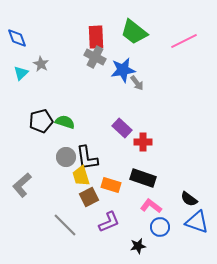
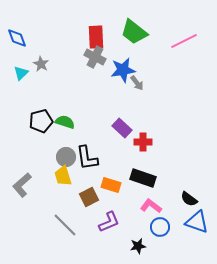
yellow trapezoid: moved 18 px left
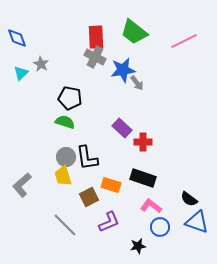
black pentagon: moved 29 px right, 23 px up; rotated 25 degrees clockwise
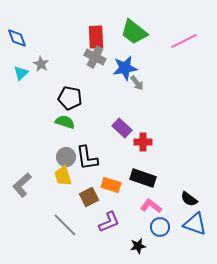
blue star: moved 2 px right, 2 px up
blue triangle: moved 2 px left, 2 px down
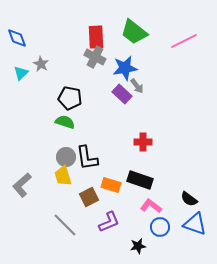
gray arrow: moved 3 px down
purple rectangle: moved 34 px up
black rectangle: moved 3 px left, 2 px down
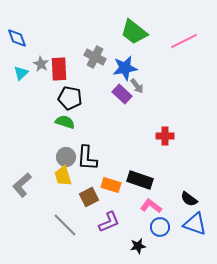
red rectangle: moved 37 px left, 32 px down
red cross: moved 22 px right, 6 px up
black L-shape: rotated 12 degrees clockwise
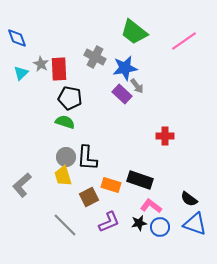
pink line: rotated 8 degrees counterclockwise
black star: moved 1 px right, 23 px up
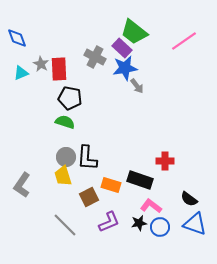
cyan triangle: rotated 21 degrees clockwise
purple rectangle: moved 46 px up
red cross: moved 25 px down
gray L-shape: rotated 15 degrees counterclockwise
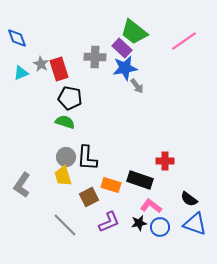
gray cross: rotated 25 degrees counterclockwise
red rectangle: rotated 15 degrees counterclockwise
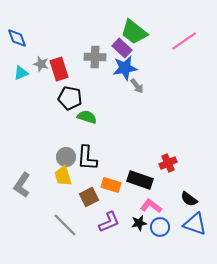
gray star: rotated 14 degrees counterclockwise
green semicircle: moved 22 px right, 5 px up
red cross: moved 3 px right, 2 px down; rotated 24 degrees counterclockwise
